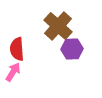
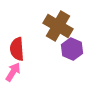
brown cross: rotated 12 degrees counterclockwise
purple hexagon: rotated 25 degrees clockwise
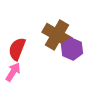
brown cross: moved 1 px left, 9 px down
red semicircle: rotated 25 degrees clockwise
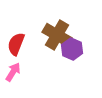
red semicircle: moved 1 px left, 5 px up
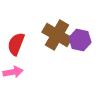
purple hexagon: moved 8 px right, 9 px up; rotated 10 degrees counterclockwise
pink arrow: rotated 48 degrees clockwise
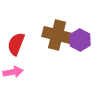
brown cross: rotated 16 degrees counterclockwise
purple hexagon: rotated 15 degrees clockwise
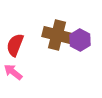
red semicircle: moved 1 px left, 1 px down
pink arrow: rotated 132 degrees counterclockwise
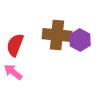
brown cross: rotated 8 degrees counterclockwise
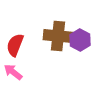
brown cross: moved 1 px right, 1 px down
